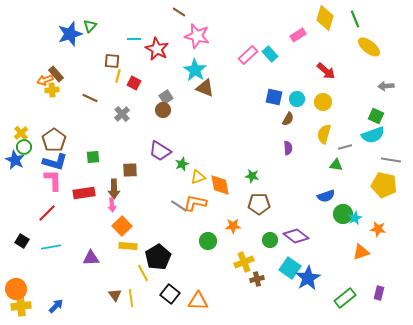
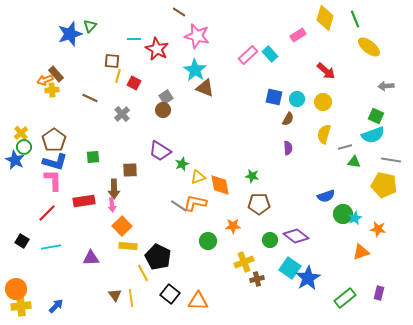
green triangle at (336, 165): moved 18 px right, 3 px up
red rectangle at (84, 193): moved 8 px down
black pentagon at (158, 257): rotated 15 degrees counterclockwise
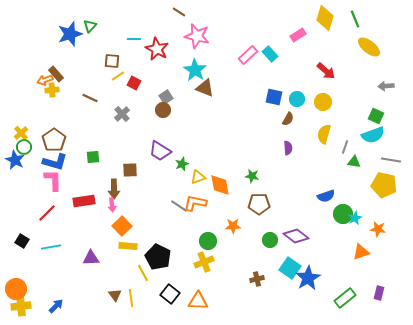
yellow line at (118, 76): rotated 40 degrees clockwise
gray line at (345, 147): rotated 56 degrees counterclockwise
yellow cross at (244, 262): moved 40 px left
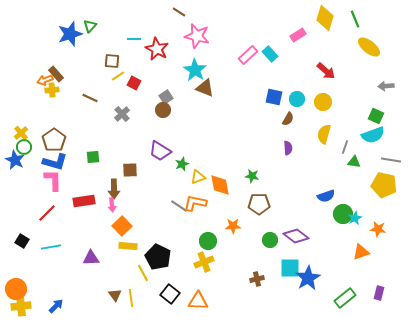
cyan square at (290, 268): rotated 35 degrees counterclockwise
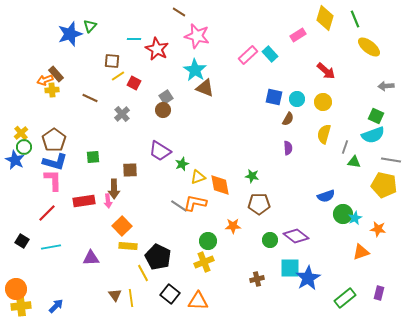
pink arrow at (112, 205): moved 4 px left, 4 px up
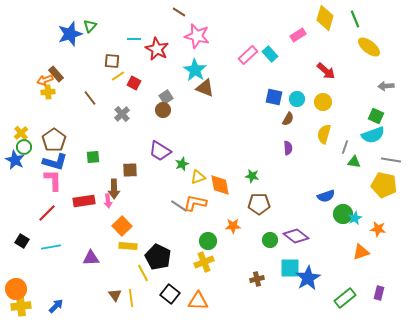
yellow cross at (52, 90): moved 4 px left, 2 px down
brown line at (90, 98): rotated 28 degrees clockwise
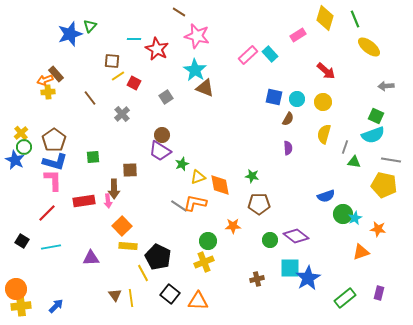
brown circle at (163, 110): moved 1 px left, 25 px down
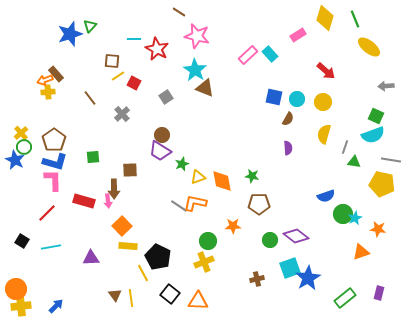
orange diamond at (220, 185): moved 2 px right, 4 px up
yellow pentagon at (384, 185): moved 2 px left, 1 px up
red rectangle at (84, 201): rotated 25 degrees clockwise
cyan square at (290, 268): rotated 20 degrees counterclockwise
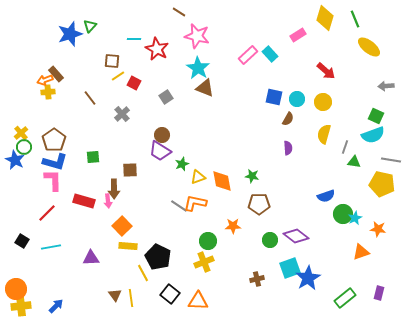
cyan star at (195, 70): moved 3 px right, 2 px up
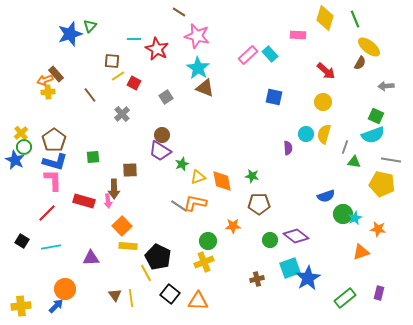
pink rectangle at (298, 35): rotated 35 degrees clockwise
brown line at (90, 98): moved 3 px up
cyan circle at (297, 99): moved 9 px right, 35 px down
brown semicircle at (288, 119): moved 72 px right, 56 px up
yellow line at (143, 273): moved 3 px right
orange circle at (16, 289): moved 49 px right
